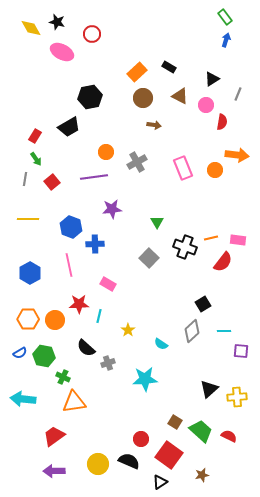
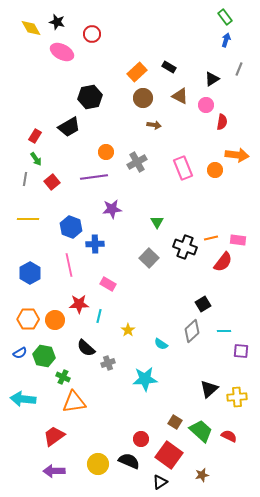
gray line at (238, 94): moved 1 px right, 25 px up
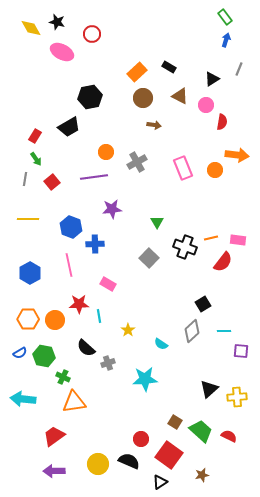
cyan line at (99, 316): rotated 24 degrees counterclockwise
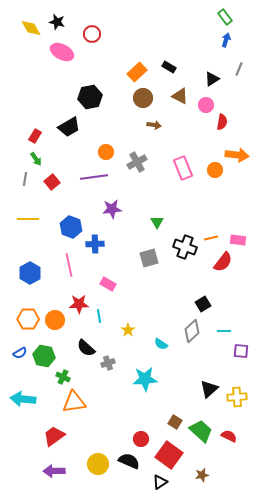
gray square at (149, 258): rotated 30 degrees clockwise
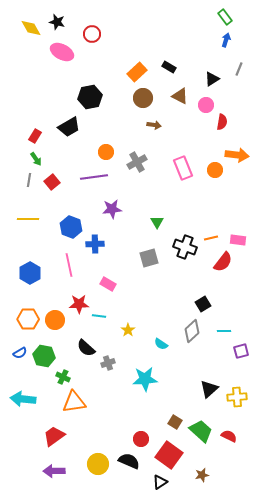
gray line at (25, 179): moved 4 px right, 1 px down
cyan line at (99, 316): rotated 72 degrees counterclockwise
purple square at (241, 351): rotated 21 degrees counterclockwise
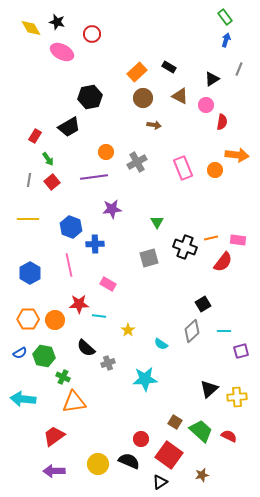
green arrow at (36, 159): moved 12 px right
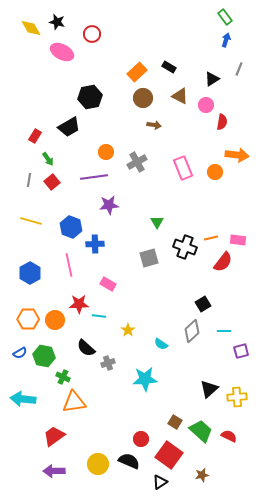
orange circle at (215, 170): moved 2 px down
purple star at (112, 209): moved 3 px left, 4 px up
yellow line at (28, 219): moved 3 px right, 2 px down; rotated 15 degrees clockwise
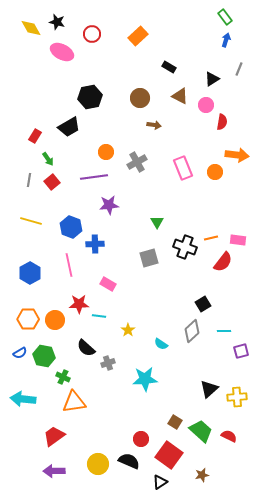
orange rectangle at (137, 72): moved 1 px right, 36 px up
brown circle at (143, 98): moved 3 px left
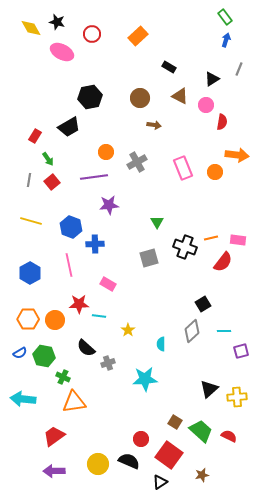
cyan semicircle at (161, 344): rotated 56 degrees clockwise
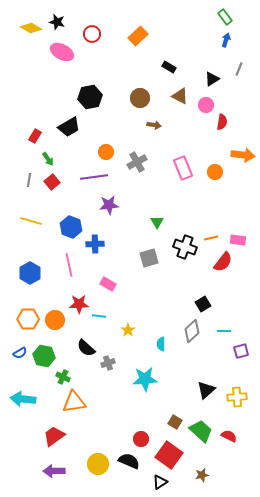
yellow diamond at (31, 28): rotated 30 degrees counterclockwise
orange arrow at (237, 155): moved 6 px right
black triangle at (209, 389): moved 3 px left, 1 px down
